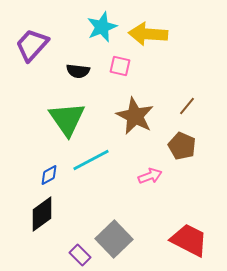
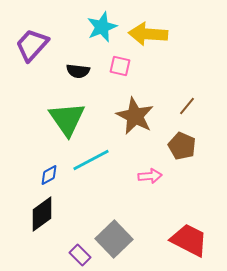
pink arrow: rotated 15 degrees clockwise
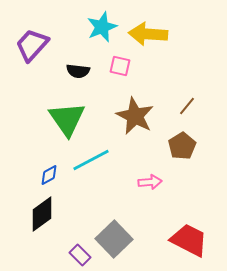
brown pentagon: rotated 16 degrees clockwise
pink arrow: moved 6 px down
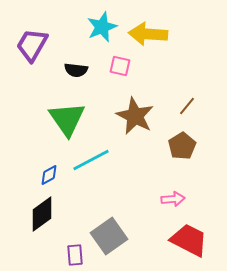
purple trapezoid: rotated 12 degrees counterclockwise
black semicircle: moved 2 px left, 1 px up
pink arrow: moved 23 px right, 17 px down
gray square: moved 5 px left, 3 px up; rotated 9 degrees clockwise
purple rectangle: moved 5 px left; rotated 40 degrees clockwise
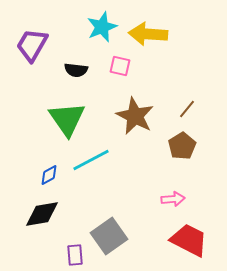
brown line: moved 3 px down
black diamond: rotated 27 degrees clockwise
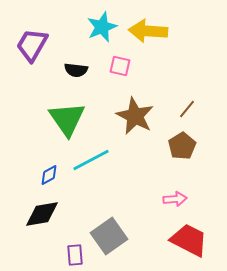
yellow arrow: moved 3 px up
pink arrow: moved 2 px right
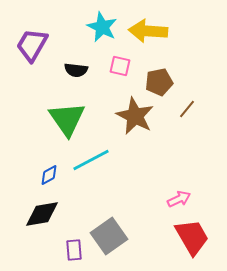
cyan star: rotated 24 degrees counterclockwise
brown pentagon: moved 23 px left, 64 px up; rotated 20 degrees clockwise
pink arrow: moved 4 px right; rotated 20 degrees counterclockwise
red trapezoid: moved 3 px right, 3 px up; rotated 33 degrees clockwise
purple rectangle: moved 1 px left, 5 px up
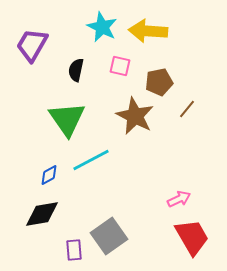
black semicircle: rotated 95 degrees clockwise
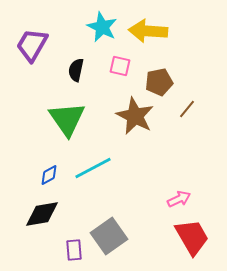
cyan line: moved 2 px right, 8 px down
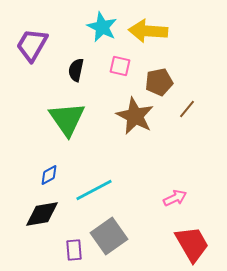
cyan line: moved 1 px right, 22 px down
pink arrow: moved 4 px left, 1 px up
red trapezoid: moved 7 px down
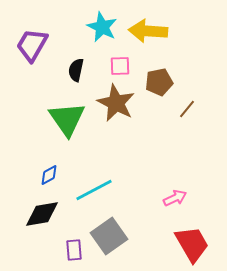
pink square: rotated 15 degrees counterclockwise
brown star: moved 19 px left, 13 px up
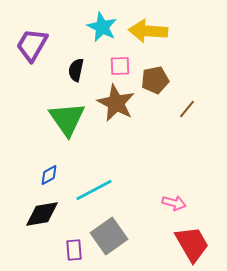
brown pentagon: moved 4 px left, 2 px up
pink arrow: moved 1 px left, 5 px down; rotated 40 degrees clockwise
